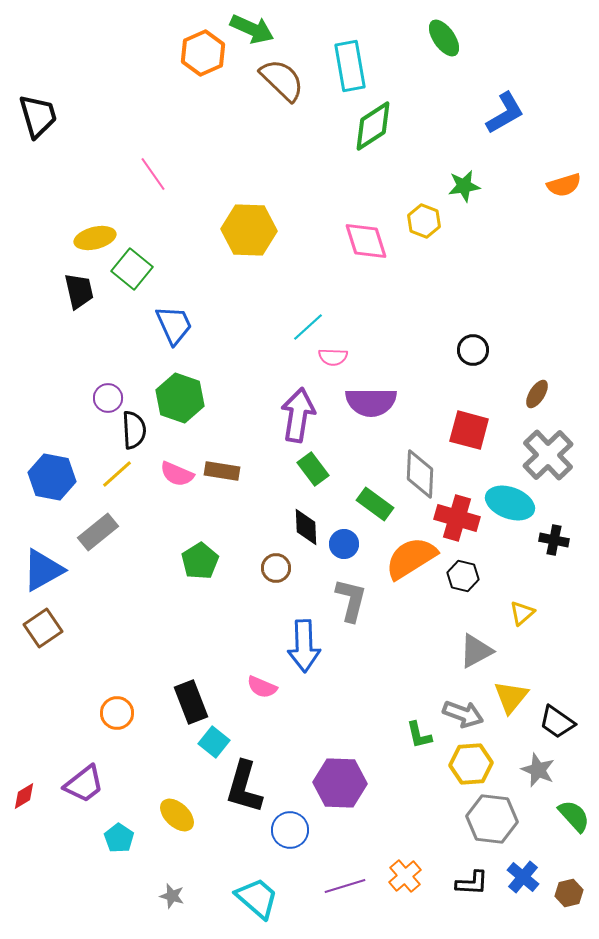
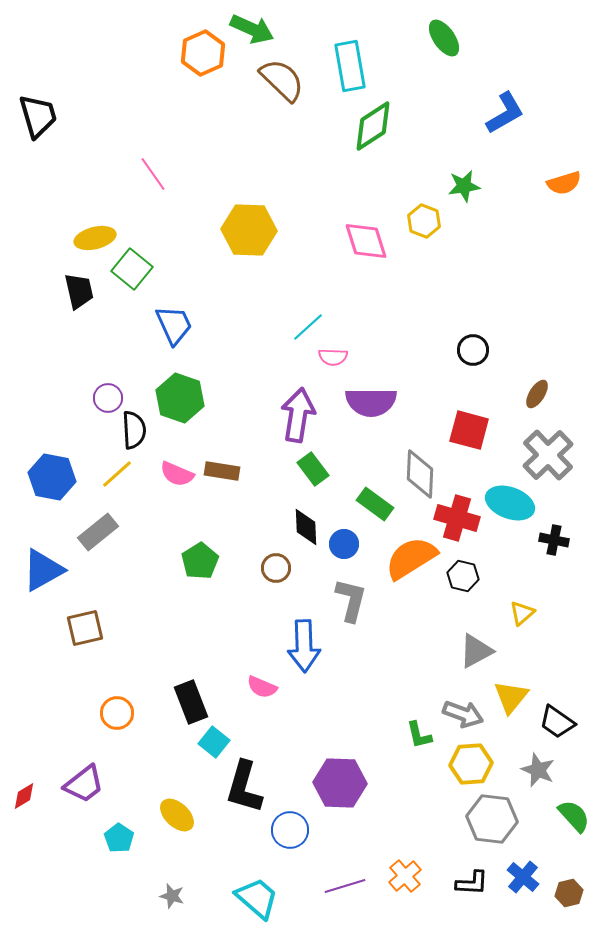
orange semicircle at (564, 185): moved 2 px up
brown square at (43, 628): moved 42 px right; rotated 21 degrees clockwise
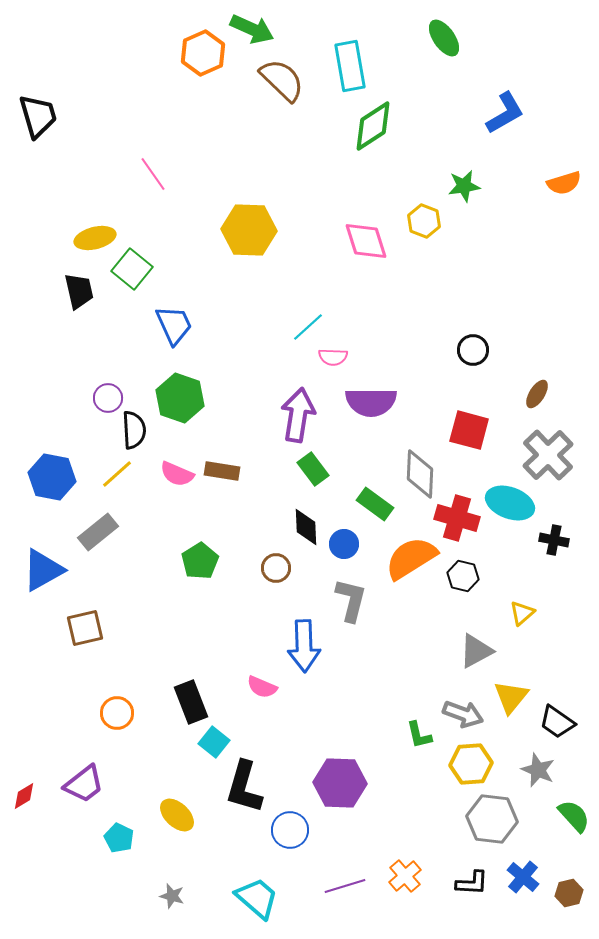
cyan pentagon at (119, 838): rotated 8 degrees counterclockwise
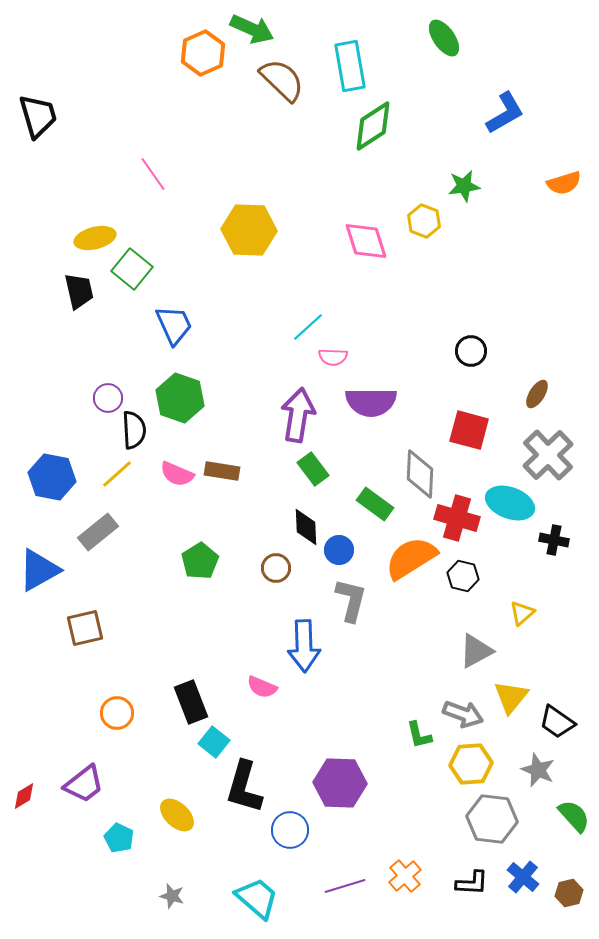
black circle at (473, 350): moved 2 px left, 1 px down
blue circle at (344, 544): moved 5 px left, 6 px down
blue triangle at (43, 570): moved 4 px left
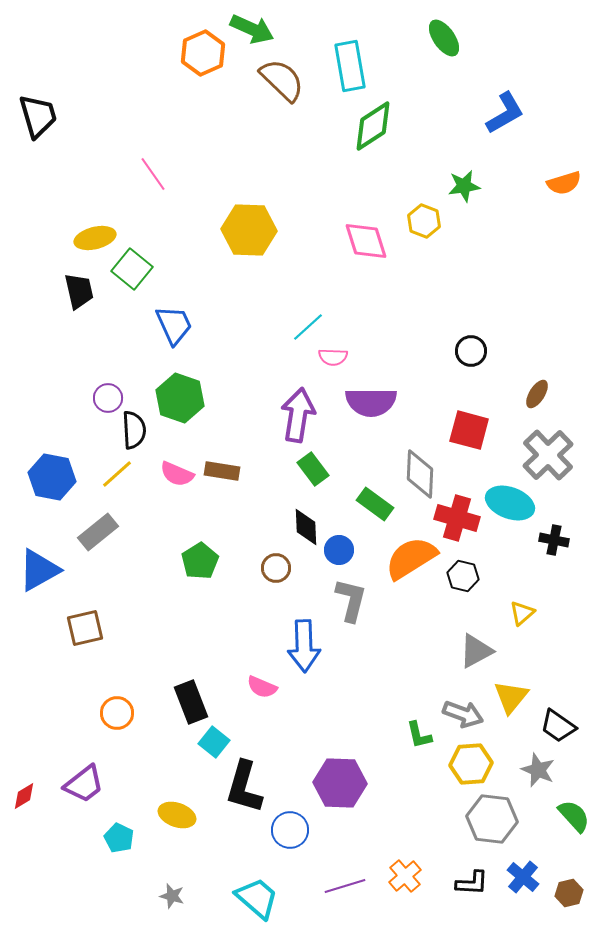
black trapezoid at (557, 722): moved 1 px right, 4 px down
yellow ellipse at (177, 815): rotated 24 degrees counterclockwise
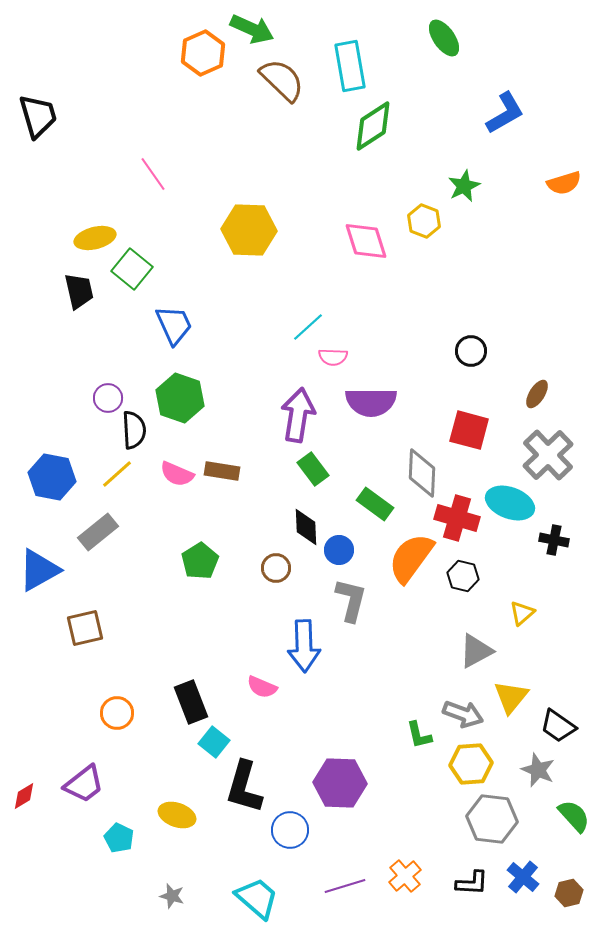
green star at (464, 186): rotated 16 degrees counterclockwise
gray diamond at (420, 474): moved 2 px right, 1 px up
orange semicircle at (411, 558): rotated 22 degrees counterclockwise
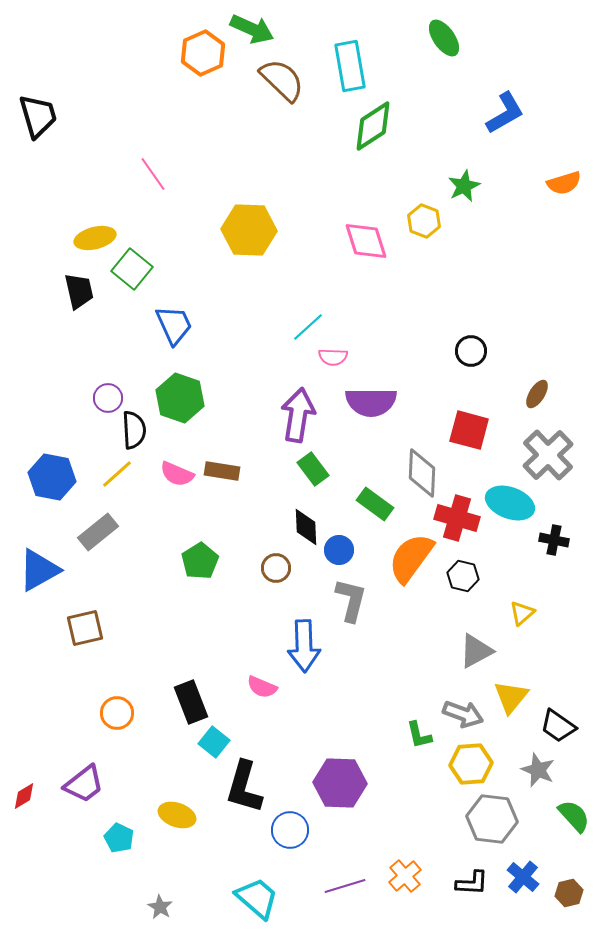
gray star at (172, 896): moved 12 px left, 11 px down; rotated 15 degrees clockwise
